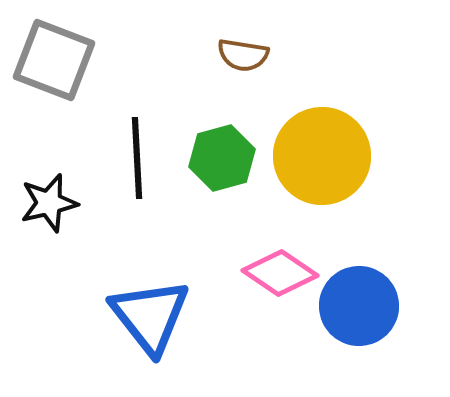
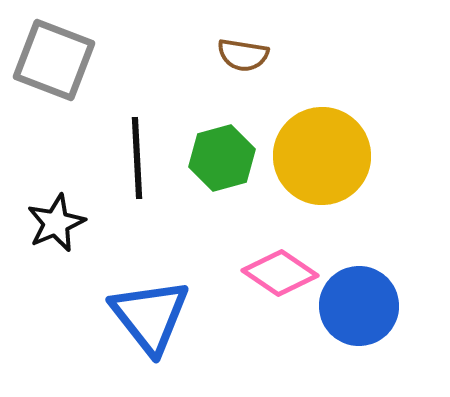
black star: moved 7 px right, 20 px down; rotated 10 degrees counterclockwise
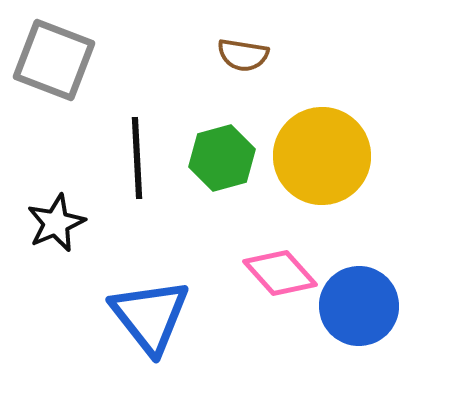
pink diamond: rotated 14 degrees clockwise
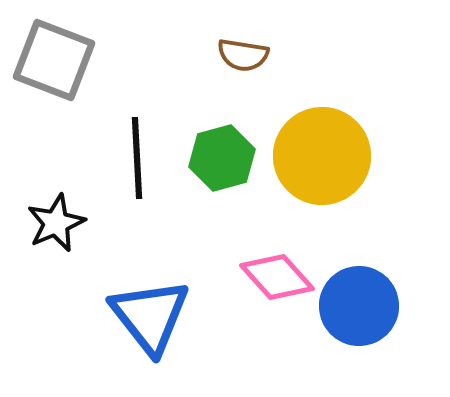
pink diamond: moved 3 px left, 4 px down
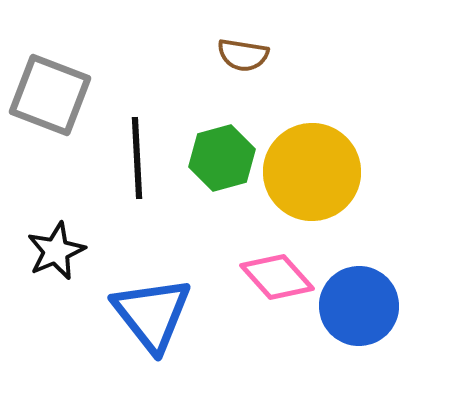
gray square: moved 4 px left, 35 px down
yellow circle: moved 10 px left, 16 px down
black star: moved 28 px down
blue triangle: moved 2 px right, 2 px up
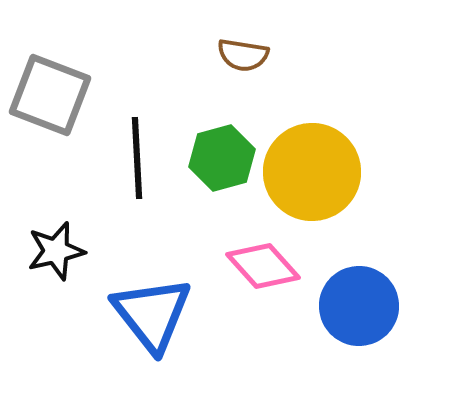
black star: rotated 10 degrees clockwise
pink diamond: moved 14 px left, 11 px up
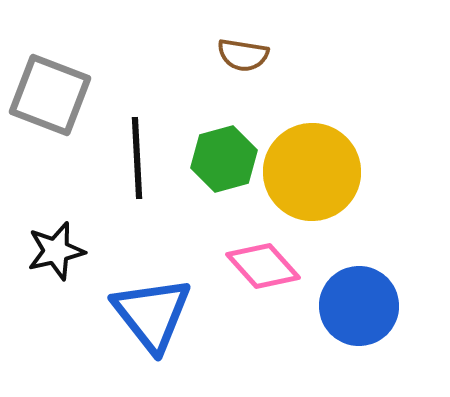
green hexagon: moved 2 px right, 1 px down
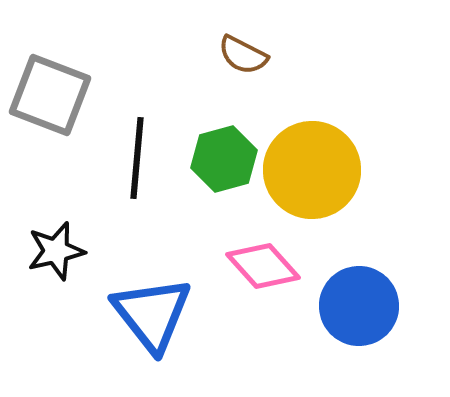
brown semicircle: rotated 18 degrees clockwise
black line: rotated 8 degrees clockwise
yellow circle: moved 2 px up
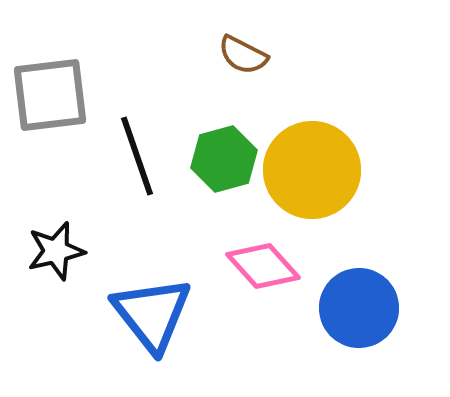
gray square: rotated 28 degrees counterclockwise
black line: moved 2 px up; rotated 24 degrees counterclockwise
blue circle: moved 2 px down
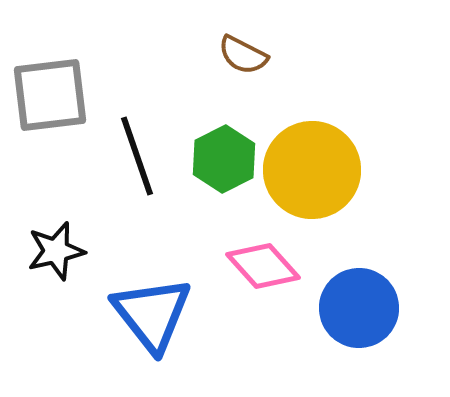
green hexagon: rotated 12 degrees counterclockwise
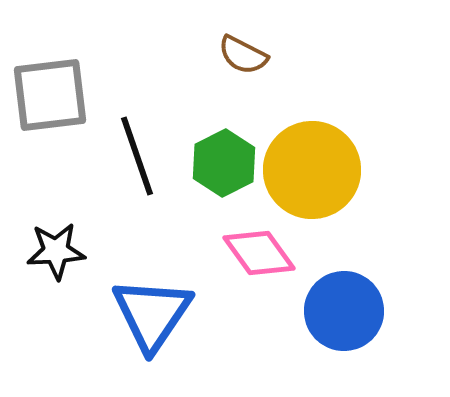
green hexagon: moved 4 px down
black star: rotated 10 degrees clockwise
pink diamond: moved 4 px left, 13 px up; rotated 6 degrees clockwise
blue circle: moved 15 px left, 3 px down
blue triangle: rotated 12 degrees clockwise
